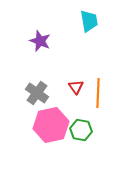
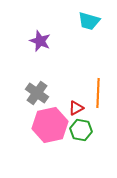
cyan trapezoid: rotated 115 degrees clockwise
red triangle: moved 21 px down; rotated 35 degrees clockwise
pink hexagon: moved 1 px left
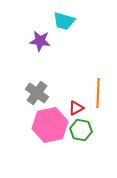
cyan trapezoid: moved 25 px left
purple star: rotated 15 degrees counterclockwise
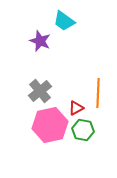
cyan trapezoid: rotated 20 degrees clockwise
purple star: rotated 15 degrees clockwise
gray cross: moved 3 px right, 2 px up; rotated 15 degrees clockwise
green hexagon: moved 2 px right
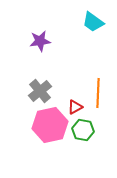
cyan trapezoid: moved 29 px right, 1 px down
purple star: rotated 30 degrees counterclockwise
red triangle: moved 1 px left, 1 px up
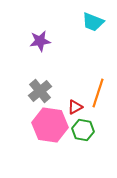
cyan trapezoid: rotated 15 degrees counterclockwise
orange line: rotated 16 degrees clockwise
pink hexagon: rotated 20 degrees clockwise
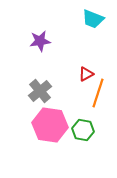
cyan trapezoid: moved 3 px up
red triangle: moved 11 px right, 33 px up
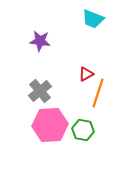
purple star: rotated 15 degrees clockwise
pink hexagon: rotated 12 degrees counterclockwise
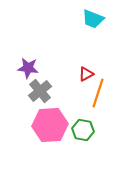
purple star: moved 12 px left, 27 px down
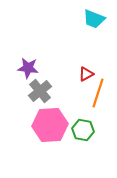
cyan trapezoid: moved 1 px right
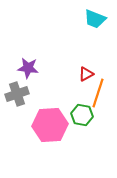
cyan trapezoid: moved 1 px right
gray cross: moved 23 px left, 3 px down; rotated 20 degrees clockwise
green hexagon: moved 1 px left, 15 px up
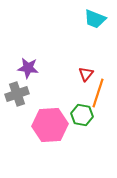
red triangle: rotated 21 degrees counterclockwise
